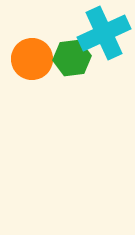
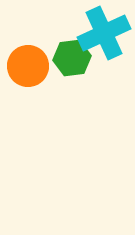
orange circle: moved 4 px left, 7 px down
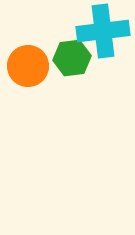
cyan cross: moved 1 px left, 2 px up; rotated 18 degrees clockwise
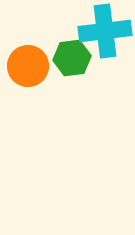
cyan cross: moved 2 px right
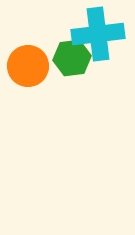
cyan cross: moved 7 px left, 3 px down
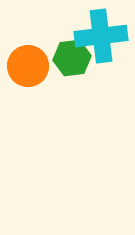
cyan cross: moved 3 px right, 2 px down
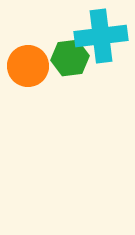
green hexagon: moved 2 px left
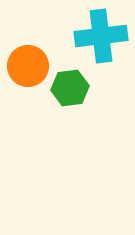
green hexagon: moved 30 px down
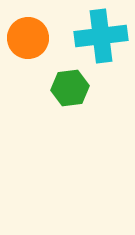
orange circle: moved 28 px up
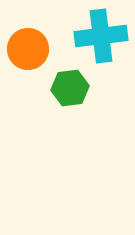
orange circle: moved 11 px down
